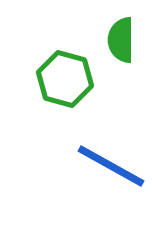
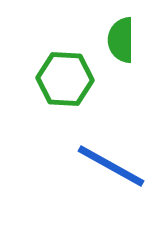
green hexagon: rotated 12 degrees counterclockwise
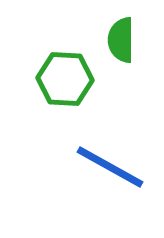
blue line: moved 1 px left, 1 px down
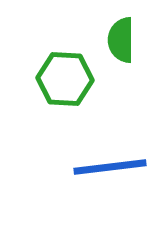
blue line: rotated 36 degrees counterclockwise
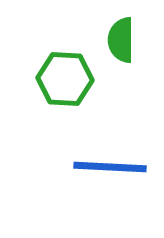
blue line: rotated 10 degrees clockwise
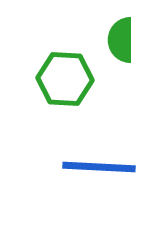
blue line: moved 11 px left
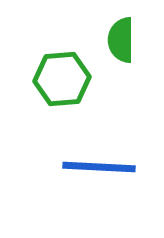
green hexagon: moved 3 px left; rotated 8 degrees counterclockwise
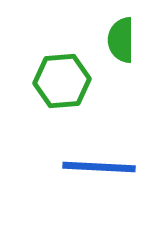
green hexagon: moved 2 px down
